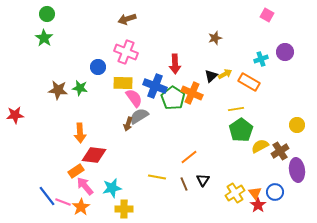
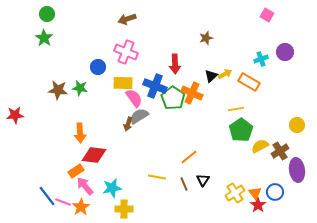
brown star at (215, 38): moved 9 px left
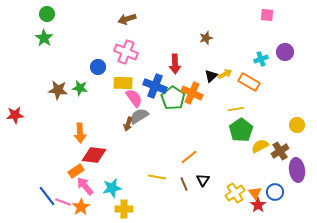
pink square at (267, 15): rotated 24 degrees counterclockwise
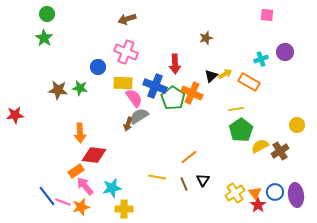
purple ellipse at (297, 170): moved 1 px left, 25 px down
orange star at (81, 207): rotated 18 degrees clockwise
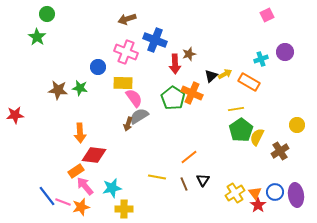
pink square at (267, 15): rotated 32 degrees counterclockwise
green star at (44, 38): moved 7 px left, 1 px up
brown star at (206, 38): moved 17 px left, 16 px down
blue cross at (155, 86): moved 46 px up
yellow semicircle at (260, 146): moved 3 px left, 9 px up; rotated 36 degrees counterclockwise
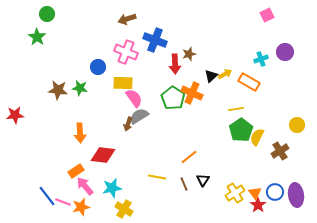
red diamond at (94, 155): moved 9 px right
yellow cross at (124, 209): rotated 30 degrees clockwise
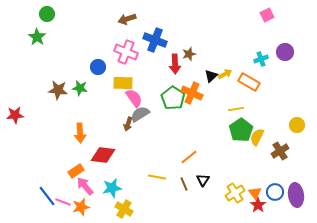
gray semicircle at (139, 116): moved 1 px right, 2 px up
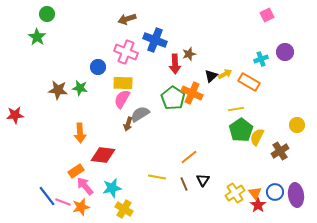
pink semicircle at (134, 98): moved 12 px left, 1 px down; rotated 114 degrees counterclockwise
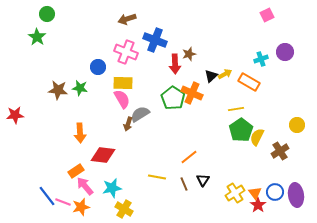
pink semicircle at (122, 99): rotated 120 degrees clockwise
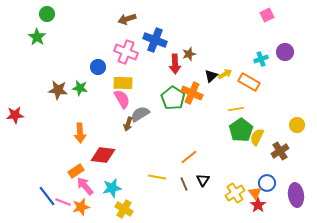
blue circle at (275, 192): moved 8 px left, 9 px up
